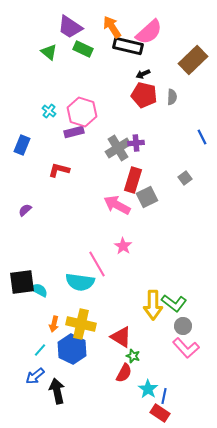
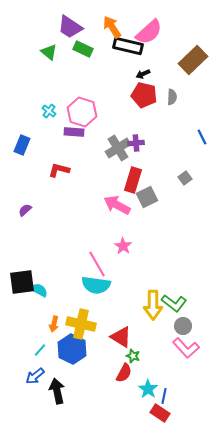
purple rectangle at (74, 132): rotated 18 degrees clockwise
cyan semicircle at (80, 282): moved 16 px right, 3 px down
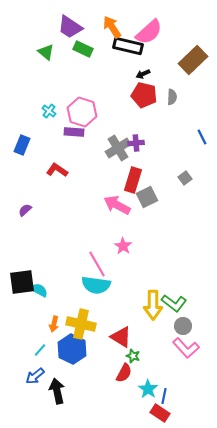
green triangle at (49, 52): moved 3 px left
red L-shape at (59, 170): moved 2 px left; rotated 20 degrees clockwise
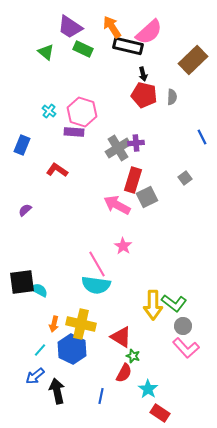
black arrow at (143, 74): rotated 80 degrees counterclockwise
blue line at (164, 396): moved 63 px left
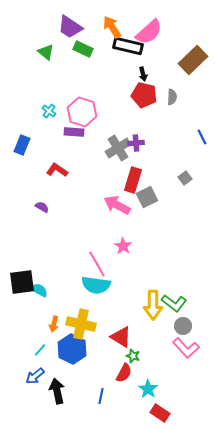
purple semicircle at (25, 210): moved 17 px right, 3 px up; rotated 72 degrees clockwise
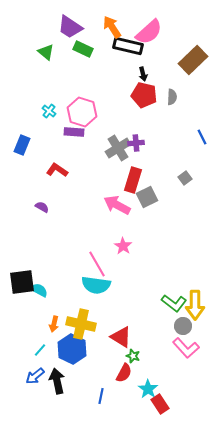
yellow arrow at (153, 305): moved 42 px right
black arrow at (57, 391): moved 10 px up
red rectangle at (160, 413): moved 9 px up; rotated 24 degrees clockwise
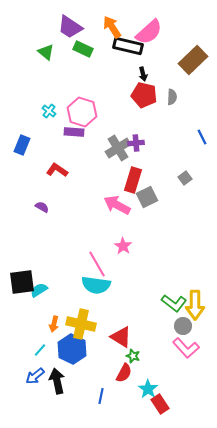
cyan semicircle at (39, 290): rotated 60 degrees counterclockwise
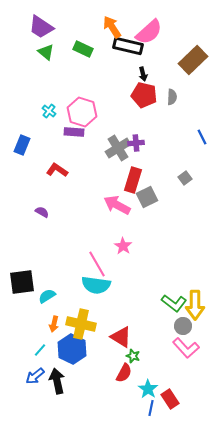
purple trapezoid at (70, 27): moved 29 px left
purple semicircle at (42, 207): moved 5 px down
cyan semicircle at (39, 290): moved 8 px right, 6 px down
blue line at (101, 396): moved 50 px right, 12 px down
red rectangle at (160, 404): moved 10 px right, 5 px up
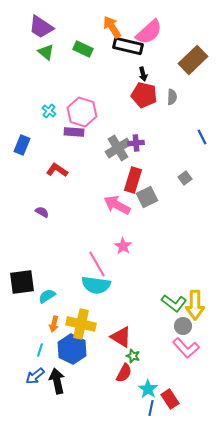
cyan line at (40, 350): rotated 24 degrees counterclockwise
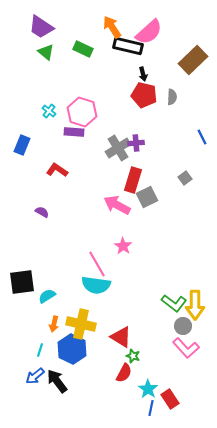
black arrow at (57, 381): rotated 25 degrees counterclockwise
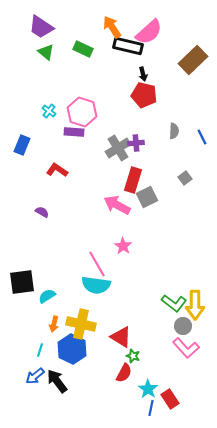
gray semicircle at (172, 97): moved 2 px right, 34 px down
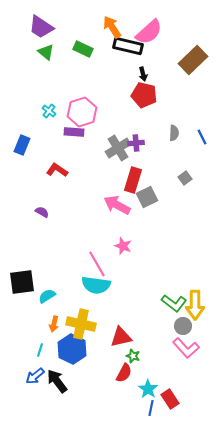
pink hexagon at (82, 112): rotated 24 degrees clockwise
gray semicircle at (174, 131): moved 2 px down
pink star at (123, 246): rotated 12 degrees counterclockwise
red triangle at (121, 337): rotated 45 degrees counterclockwise
